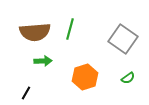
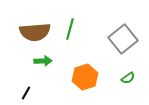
gray square: rotated 16 degrees clockwise
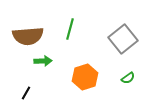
brown semicircle: moved 7 px left, 4 px down
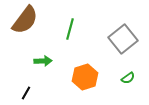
brown semicircle: moved 3 px left, 16 px up; rotated 48 degrees counterclockwise
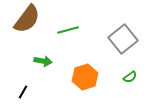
brown semicircle: moved 2 px right, 1 px up
green line: moved 2 px left, 1 px down; rotated 60 degrees clockwise
green arrow: rotated 12 degrees clockwise
green semicircle: moved 2 px right, 1 px up
black line: moved 3 px left, 1 px up
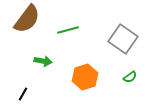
gray square: rotated 16 degrees counterclockwise
black line: moved 2 px down
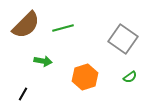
brown semicircle: moved 1 px left, 6 px down; rotated 8 degrees clockwise
green line: moved 5 px left, 2 px up
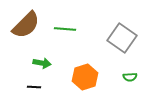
green line: moved 2 px right, 1 px down; rotated 20 degrees clockwise
gray square: moved 1 px left, 1 px up
green arrow: moved 1 px left, 2 px down
green semicircle: rotated 32 degrees clockwise
black line: moved 11 px right, 7 px up; rotated 64 degrees clockwise
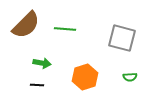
gray square: rotated 20 degrees counterclockwise
black line: moved 3 px right, 2 px up
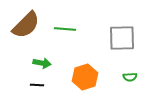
gray square: rotated 16 degrees counterclockwise
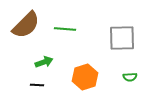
green arrow: moved 2 px right, 1 px up; rotated 30 degrees counterclockwise
